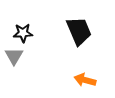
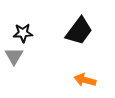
black trapezoid: rotated 60 degrees clockwise
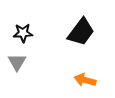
black trapezoid: moved 2 px right, 1 px down
gray triangle: moved 3 px right, 6 px down
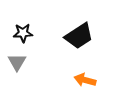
black trapezoid: moved 2 px left, 4 px down; rotated 20 degrees clockwise
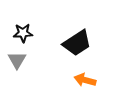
black trapezoid: moved 2 px left, 7 px down
gray triangle: moved 2 px up
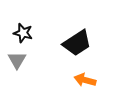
black star: rotated 18 degrees clockwise
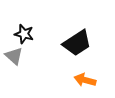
black star: moved 1 px right, 1 px down
gray triangle: moved 3 px left, 4 px up; rotated 18 degrees counterclockwise
